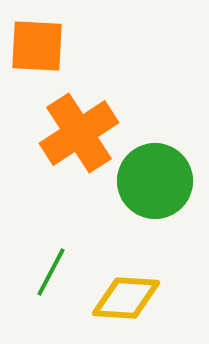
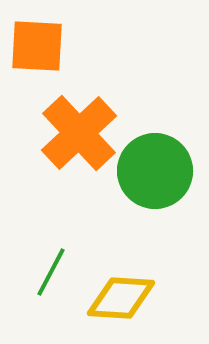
orange cross: rotated 10 degrees counterclockwise
green circle: moved 10 px up
yellow diamond: moved 5 px left
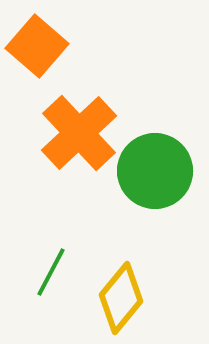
orange square: rotated 38 degrees clockwise
yellow diamond: rotated 54 degrees counterclockwise
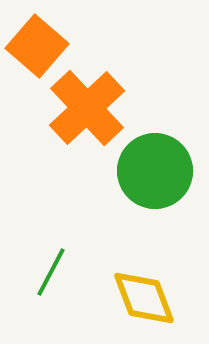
orange cross: moved 8 px right, 25 px up
yellow diamond: moved 23 px right; rotated 60 degrees counterclockwise
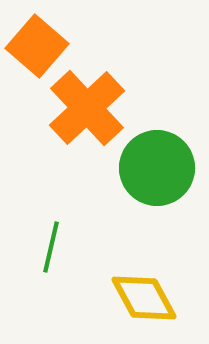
green circle: moved 2 px right, 3 px up
green line: moved 25 px up; rotated 15 degrees counterclockwise
yellow diamond: rotated 8 degrees counterclockwise
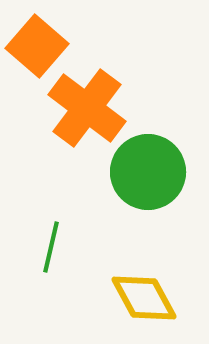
orange cross: rotated 10 degrees counterclockwise
green circle: moved 9 px left, 4 px down
